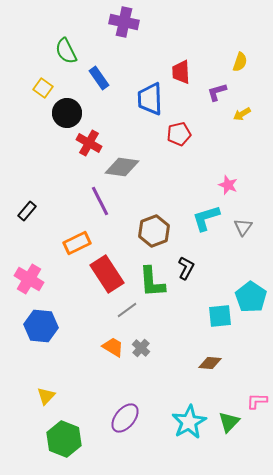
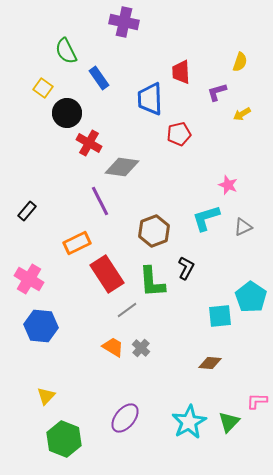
gray triangle: rotated 30 degrees clockwise
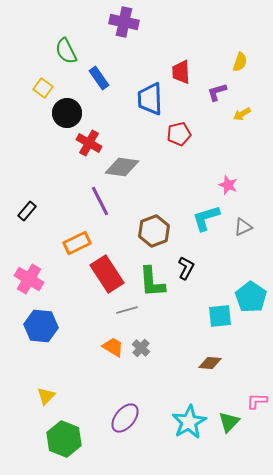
gray line: rotated 20 degrees clockwise
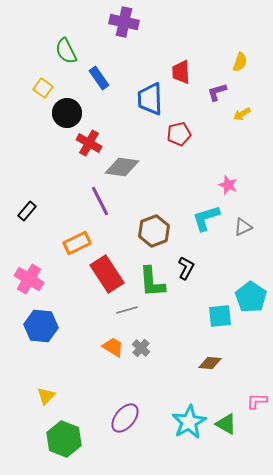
green triangle: moved 3 px left, 2 px down; rotated 45 degrees counterclockwise
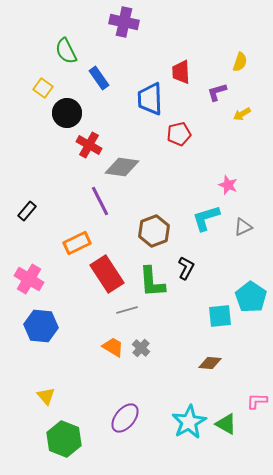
red cross: moved 2 px down
yellow triangle: rotated 24 degrees counterclockwise
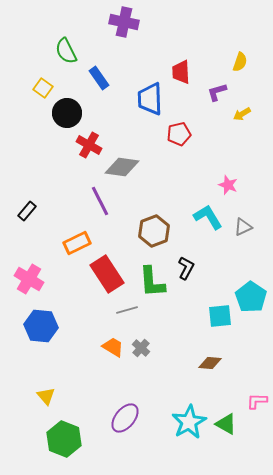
cyan L-shape: moved 2 px right, 1 px up; rotated 76 degrees clockwise
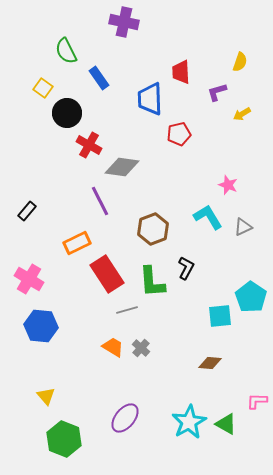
brown hexagon: moved 1 px left, 2 px up
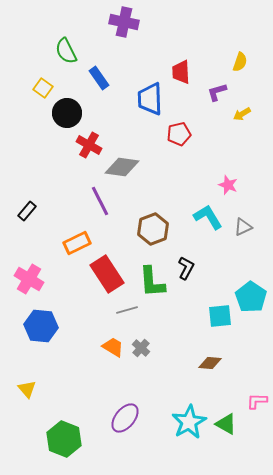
yellow triangle: moved 19 px left, 7 px up
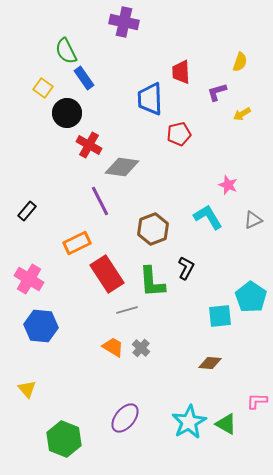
blue rectangle: moved 15 px left
gray triangle: moved 10 px right, 7 px up
